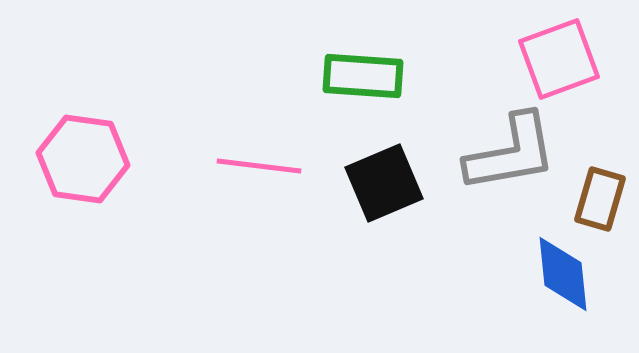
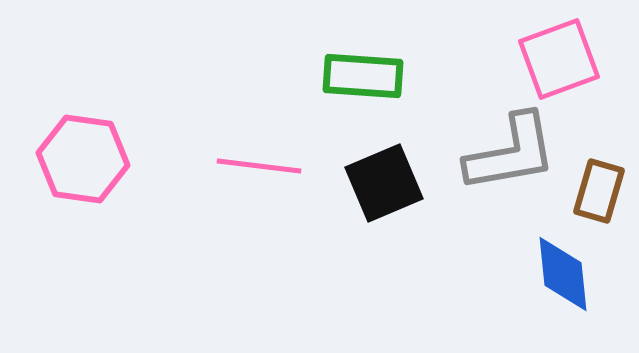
brown rectangle: moved 1 px left, 8 px up
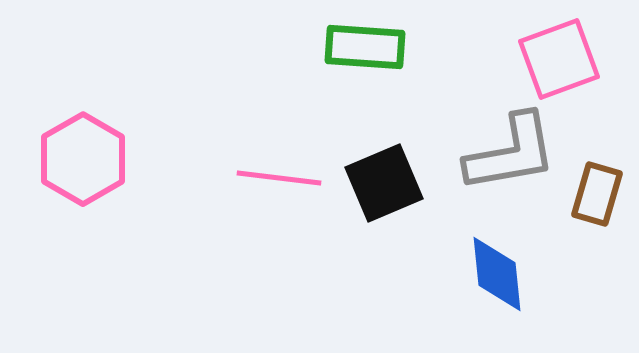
green rectangle: moved 2 px right, 29 px up
pink hexagon: rotated 22 degrees clockwise
pink line: moved 20 px right, 12 px down
brown rectangle: moved 2 px left, 3 px down
blue diamond: moved 66 px left
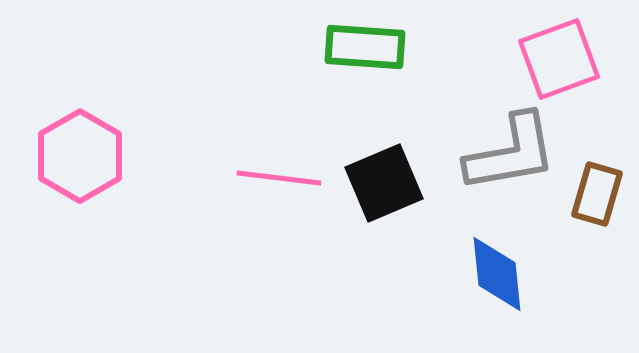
pink hexagon: moved 3 px left, 3 px up
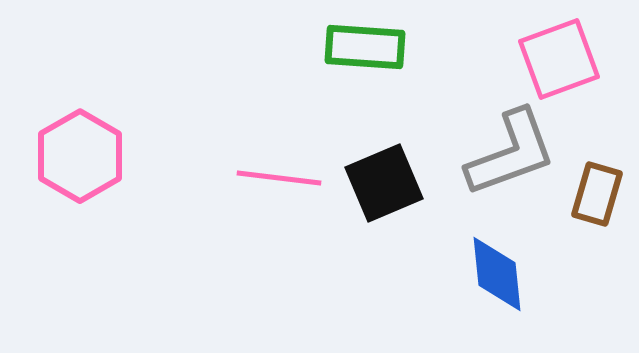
gray L-shape: rotated 10 degrees counterclockwise
